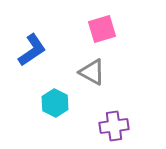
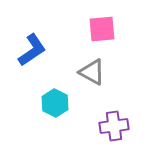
pink square: rotated 12 degrees clockwise
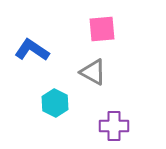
blue L-shape: rotated 112 degrees counterclockwise
gray triangle: moved 1 px right
purple cross: rotated 8 degrees clockwise
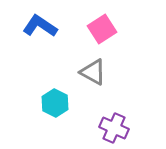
pink square: rotated 28 degrees counterclockwise
blue L-shape: moved 8 px right, 24 px up
purple cross: moved 2 px down; rotated 24 degrees clockwise
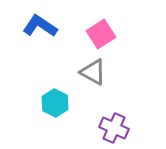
pink square: moved 1 px left, 5 px down
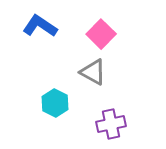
pink square: rotated 12 degrees counterclockwise
purple cross: moved 3 px left, 4 px up; rotated 36 degrees counterclockwise
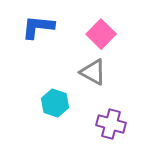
blue L-shape: moved 2 px left, 1 px down; rotated 28 degrees counterclockwise
cyan hexagon: rotated 8 degrees counterclockwise
purple cross: rotated 28 degrees clockwise
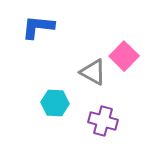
pink square: moved 23 px right, 22 px down
cyan hexagon: rotated 16 degrees counterclockwise
purple cross: moved 8 px left, 3 px up
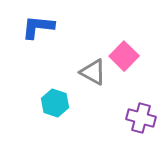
cyan hexagon: rotated 16 degrees clockwise
purple cross: moved 38 px right, 3 px up
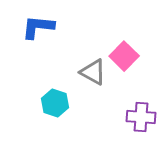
purple cross: moved 1 px up; rotated 12 degrees counterclockwise
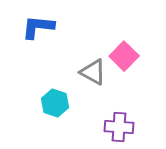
purple cross: moved 22 px left, 10 px down
